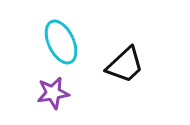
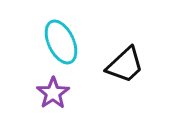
purple star: rotated 24 degrees counterclockwise
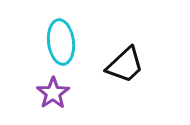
cyan ellipse: rotated 18 degrees clockwise
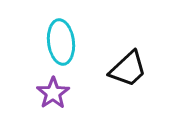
black trapezoid: moved 3 px right, 4 px down
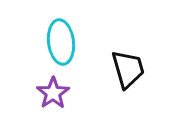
black trapezoid: rotated 63 degrees counterclockwise
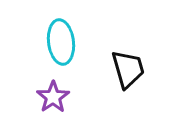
purple star: moved 4 px down
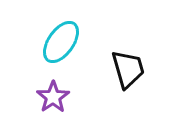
cyan ellipse: rotated 42 degrees clockwise
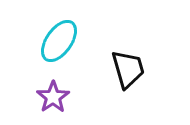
cyan ellipse: moved 2 px left, 1 px up
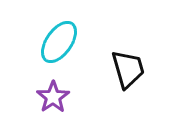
cyan ellipse: moved 1 px down
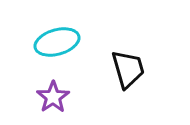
cyan ellipse: moved 2 px left; rotated 39 degrees clockwise
